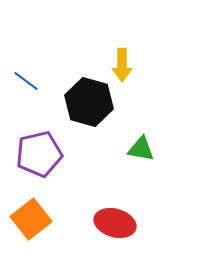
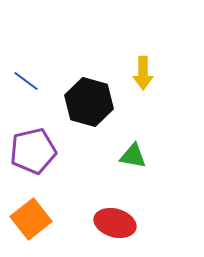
yellow arrow: moved 21 px right, 8 px down
green triangle: moved 8 px left, 7 px down
purple pentagon: moved 6 px left, 3 px up
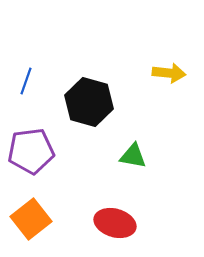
yellow arrow: moved 26 px right; rotated 84 degrees counterclockwise
blue line: rotated 72 degrees clockwise
purple pentagon: moved 2 px left; rotated 6 degrees clockwise
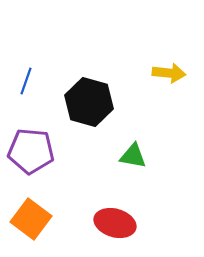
purple pentagon: rotated 12 degrees clockwise
orange square: rotated 15 degrees counterclockwise
